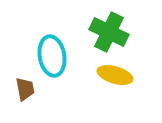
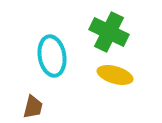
brown trapezoid: moved 8 px right, 18 px down; rotated 25 degrees clockwise
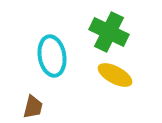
yellow ellipse: rotated 12 degrees clockwise
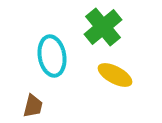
green cross: moved 6 px left, 5 px up; rotated 24 degrees clockwise
brown trapezoid: moved 1 px up
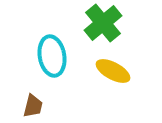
green cross: moved 4 px up
yellow ellipse: moved 2 px left, 4 px up
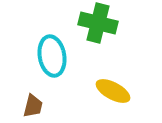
green cross: moved 5 px left; rotated 36 degrees counterclockwise
yellow ellipse: moved 20 px down
